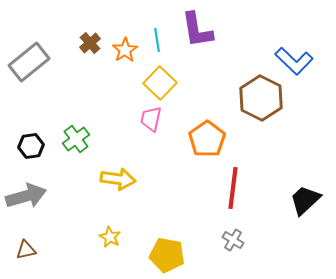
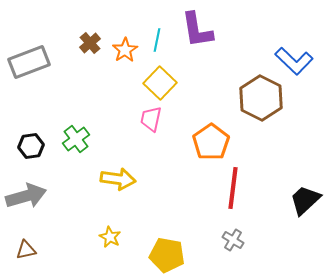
cyan line: rotated 20 degrees clockwise
gray rectangle: rotated 18 degrees clockwise
orange pentagon: moved 4 px right, 3 px down
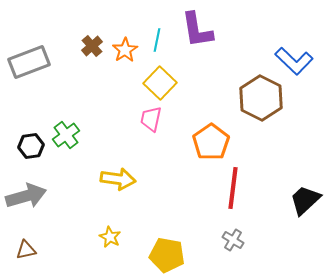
brown cross: moved 2 px right, 3 px down
green cross: moved 10 px left, 4 px up
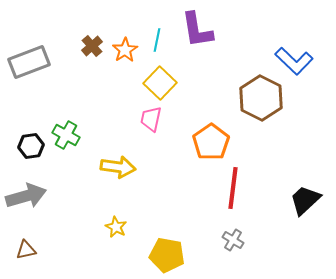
green cross: rotated 24 degrees counterclockwise
yellow arrow: moved 12 px up
yellow star: moved 6 px right, 10 px up
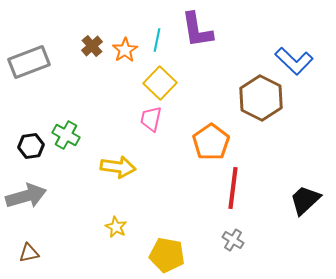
brown triangle: moved 3 px right, 3 px down
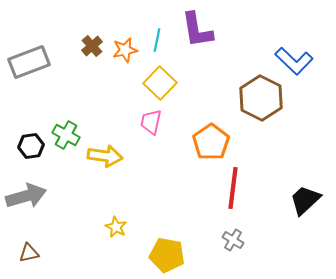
orange star: rotated 20 degrees clockwise
pink trapezoid: moved 3 px down
yellow arrow: moved 13 px left, 11 px up
